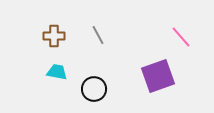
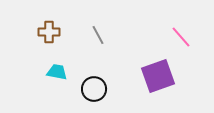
brown cross: moved 5 px left, 4 px up
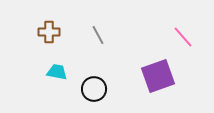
pink line: moved 2 px right
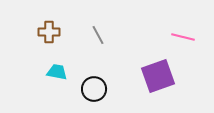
pink line: rotated 35 degrees counterclockwise
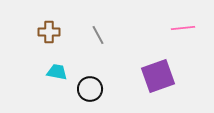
pink line: moved 9 px up; rotated 20 degrees counterclockwise
black circle: moved 4 px left
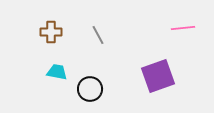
brown cross: moved 2 px right
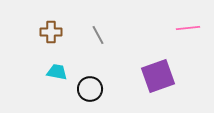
pink line: moved 5 px right
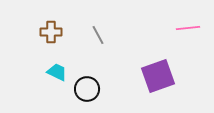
cyan trapezoid: rotated 15 degrees clockwise
black circle: moved 3 px left
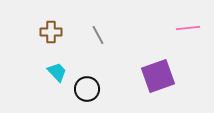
cyan trapezoid: rotated 20 degrees clockwise
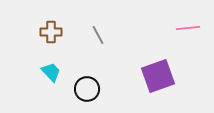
cyan trapezoid: moved 6 px left
